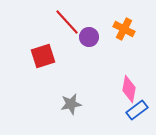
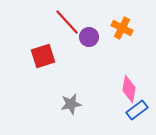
orange cross: moved 2 px left, 1 px up
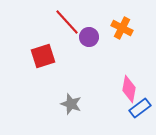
gray star: rotated 30 degrees clockwise
blue rectangle: moved 3 px right, 2 px up
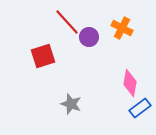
pink diamond: moved 1 px right, 6 px up
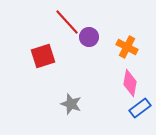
orange cross: moved 5 px right, 19 px down
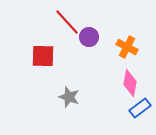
red square: rotated 20 degrees clockwise
gray star: moved 2 px left, 7 px up
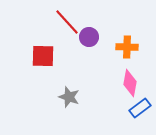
orange cross: rotated 25 degrees counterclockwise
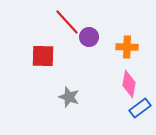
pink diamond: moved 1 px left, 1 px down
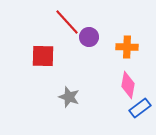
pink diamond: moved 1 px left, 1 px down
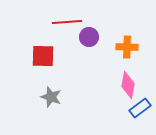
red line: rotated 52 degrees counterclockwise
gray star: moved 18 px left
